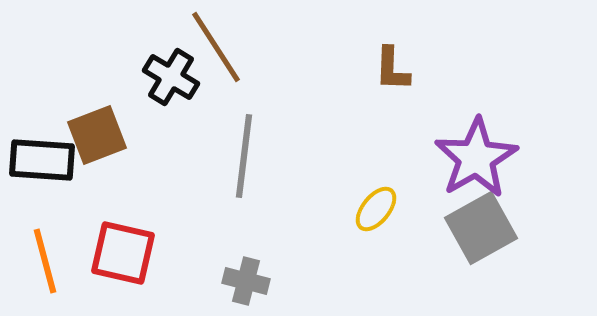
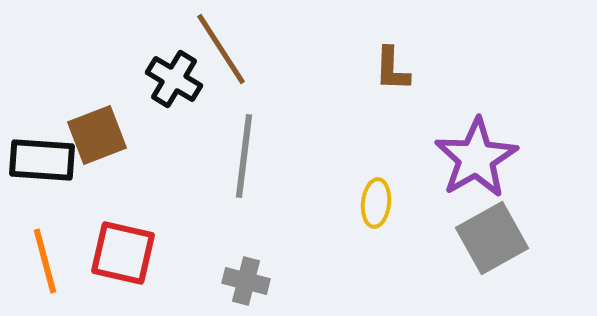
brown line: moved 5 px right, 2 px down
black cross: moved 3 px right, 2 px down
yellow ellipse: moved 6 px up; rotated 33 degrees counterclockwise
gray square: moved 11 px right, 10 px down
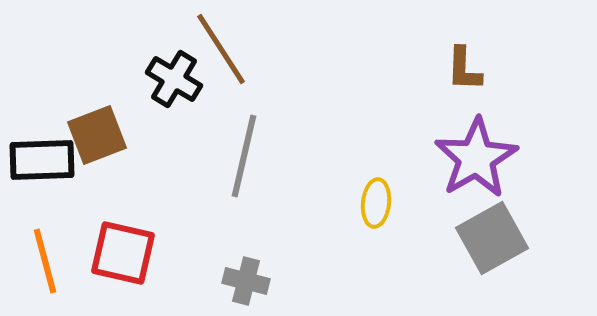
brown L-shape: moved 72 px right
gray line: rotated 6 degrees clockwise
black rectangle: rotated 6 degrees counterclockwise
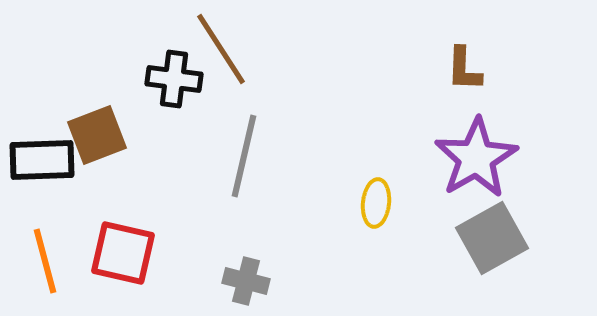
black cross: rotated 24 degrees counterclockwise
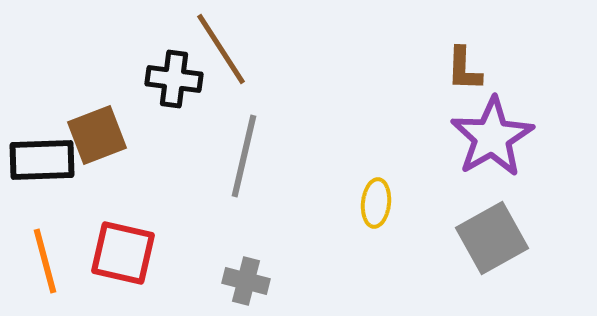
purple star: moved 16 px right, 21 px up
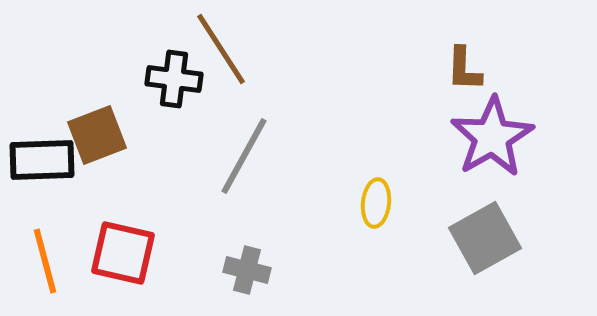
gray line: rotated 16 degrees clockwise
gray square: moved 7 px left
gray cross: moved 1 px right, 11 px up
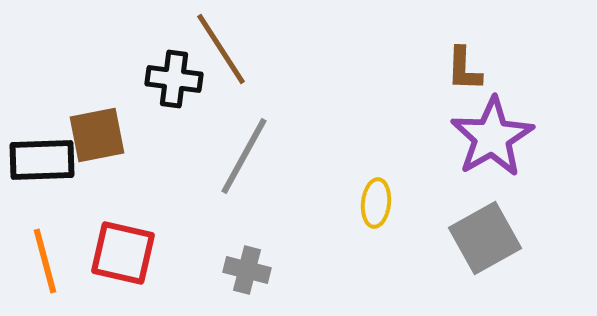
brown square: rotated 10 degrees clockwise
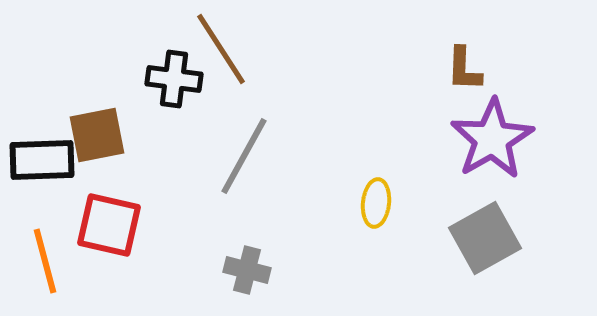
purple star: moved 2 px down
red square: moved 14 px left, 28 px up
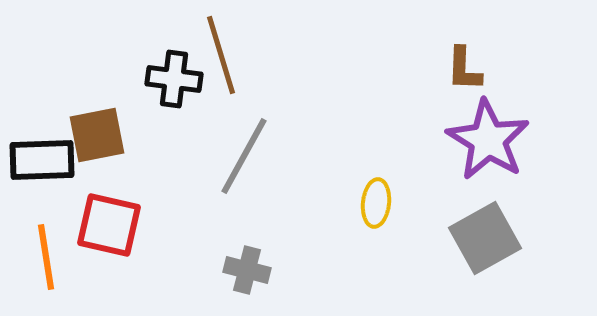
brown line: moved 6 px down; rotated 16 degrees clockwise
purple star: moved 4 px left, 1 px down; rotated 10 degrees counterclockwise
orange line: moved 1 px right, 4 px up; rotated 6 degrees clockwise
